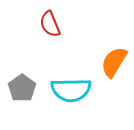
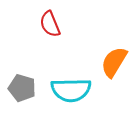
gray pentagon: rotated 20 degrees counterclockwise
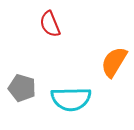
cyan semicircle: moved 9 px down
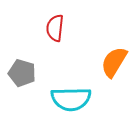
red semicircle: moved 5 px right, 4 px down; rotated 28 degrees clockwise
gray pentagon: moved 15 px up
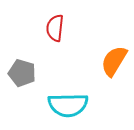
orange semicircle: moved 1 px up
cyan semicircle: moved 3 px left, 6 px down
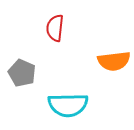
orange semicircle: rotated 128 degrees counterclockwise
gray pentagon: rotated 8 degrees clockwise
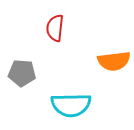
gray pentagon: rotated 20 degrees counterclockwise
cyan semicircle: moved 3 px right
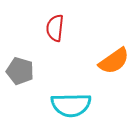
orange semicircle: rotated 28 degrees counterclockwise
gray pentagon: moved 2 px left, 2 px up; rotated 12 degrees clockwise
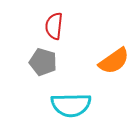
red semicircle: moved 1 px left, 2 px up
gray pentagon: moved 23 px right, 9 px up
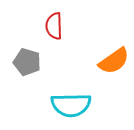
red semicircle: rotated 8 degrees counterclockwise
gray pentagon: moved 16 px left
